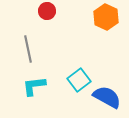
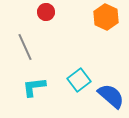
red circle: moved 1 px left, 1 px down
gray line: moved 3 px left, 2 px up; rotated 12 degrees counterclockwise
cyan L-shape: moved 1 px down
blue semicircle: moved 4 px right, 1 px up; rotated 12 degrees clockwise
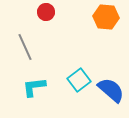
orange hexagon: rotated 20 degrees counterclockwise
blue semicircle: moved 6 px up
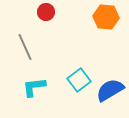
blue semicircle: moved 1 px left; rotated 72 degrees counterclockwise
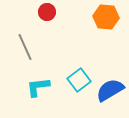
red circle: moved 1 px right
cyan L-shape: moved 4 px right
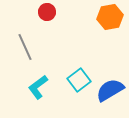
orange hexagon: moved 4 px right; rotated 15 degrees counterclockwise
cyan L-shape: rotated 30 degrees counterclockwise
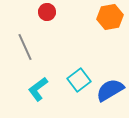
cyan L-shape: moved 2 px down
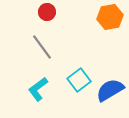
gray line: moved 17 px right; rotated 12 degrees counterclockwise
